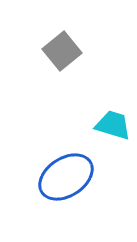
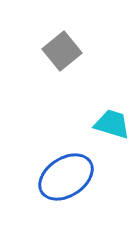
cyan trapezoid: moved 1 px left, 1 px up
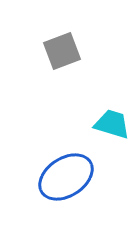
gray square: rotated 18 degrees clockwise
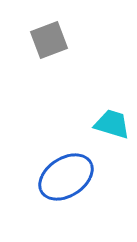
gray square: moved 13 px left, 11 px up
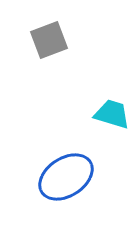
cyan trapezoid: moved 10 px up
